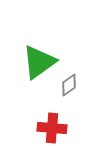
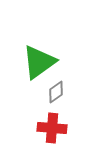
gray diamond: moved 13 px left, 7 px down
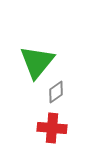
green triangle: moved 2 px left; rotated 15 degrees counterclockwise
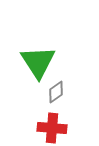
green triangle: moved 1 px right; rotated 12 degrees counterclockwise
